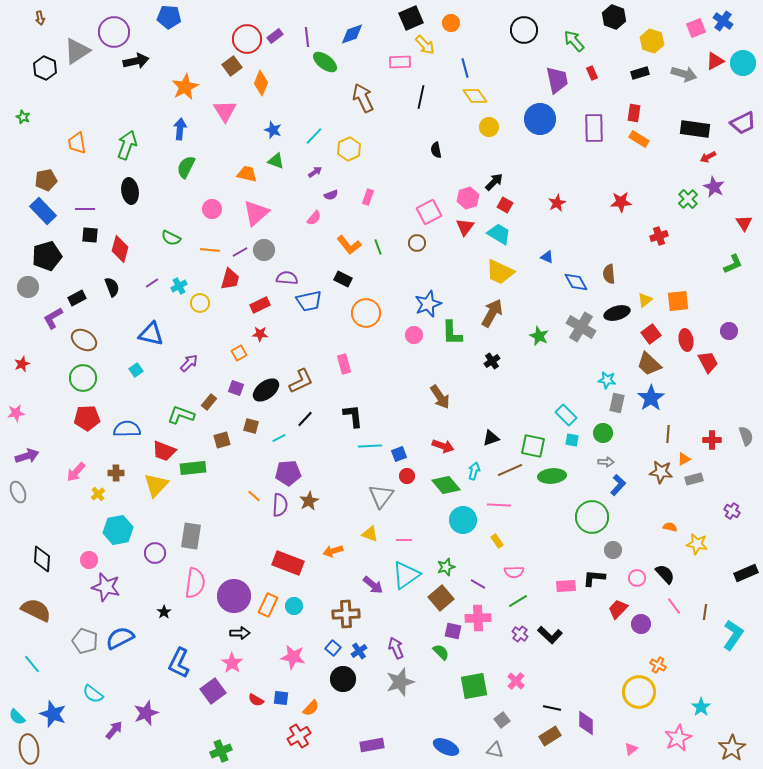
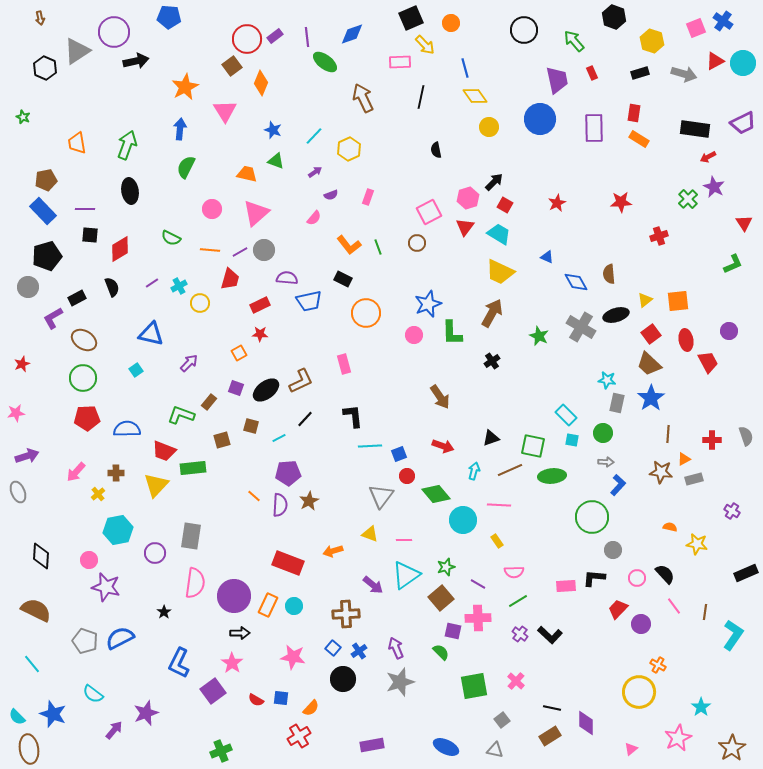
red diamond at (120, 249): rotated 44 degrees clockwise
black ellipse at (617, 313): moved 1 px left, 2 px down
green diamond at (446, 485): moved 10 px left, 9 px down
black diamond at (42, 559): moved 1 px left, 3 px up
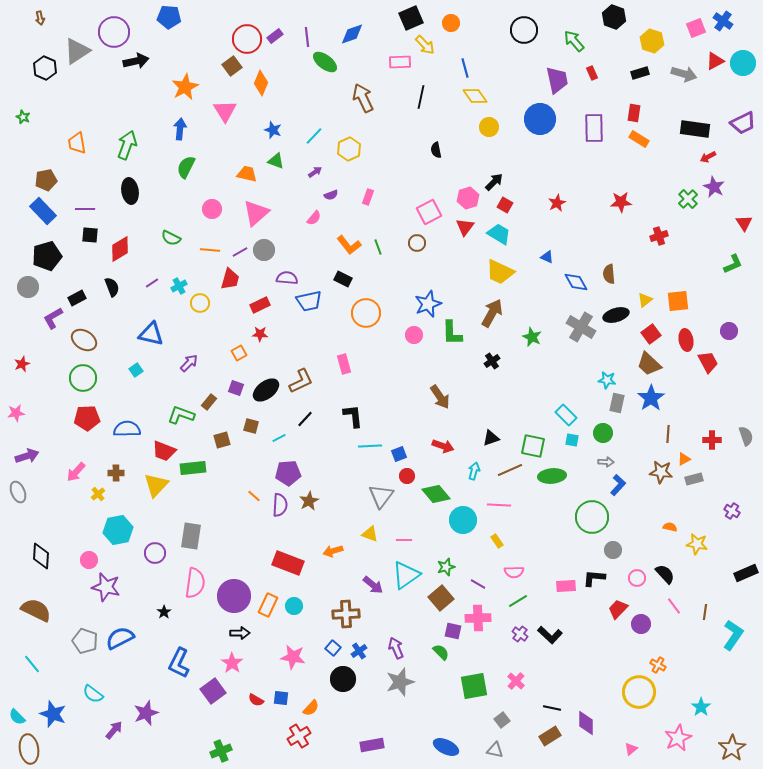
green star at (539, 336): moved 7 px left, 1 px down
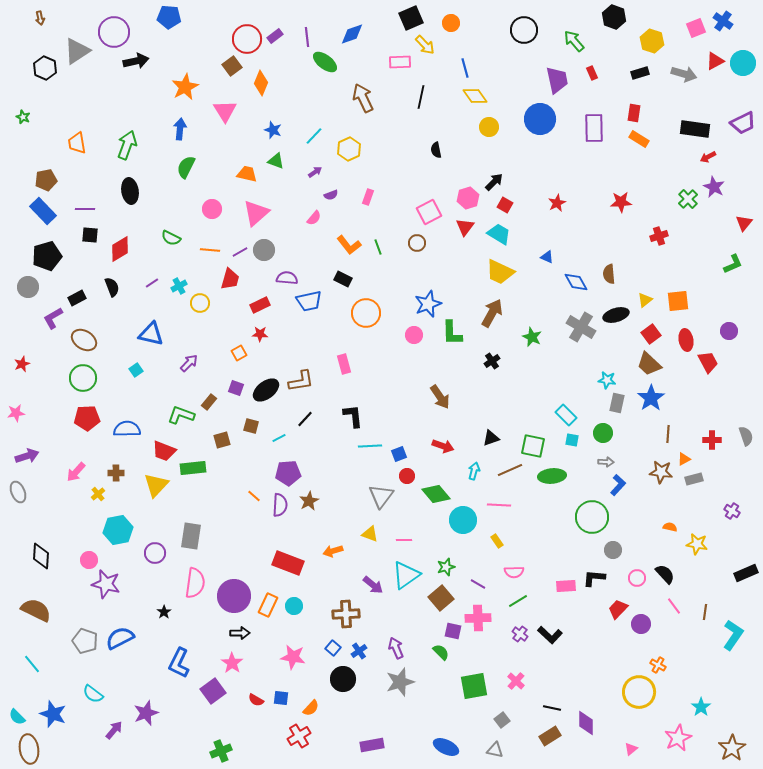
red triangle at (744, 223): rotated 12 degrees clockwise
brown L-shape at (301, 381): rotated 16 degrees clockwise
purple star at (106, 587): moved 3 px up
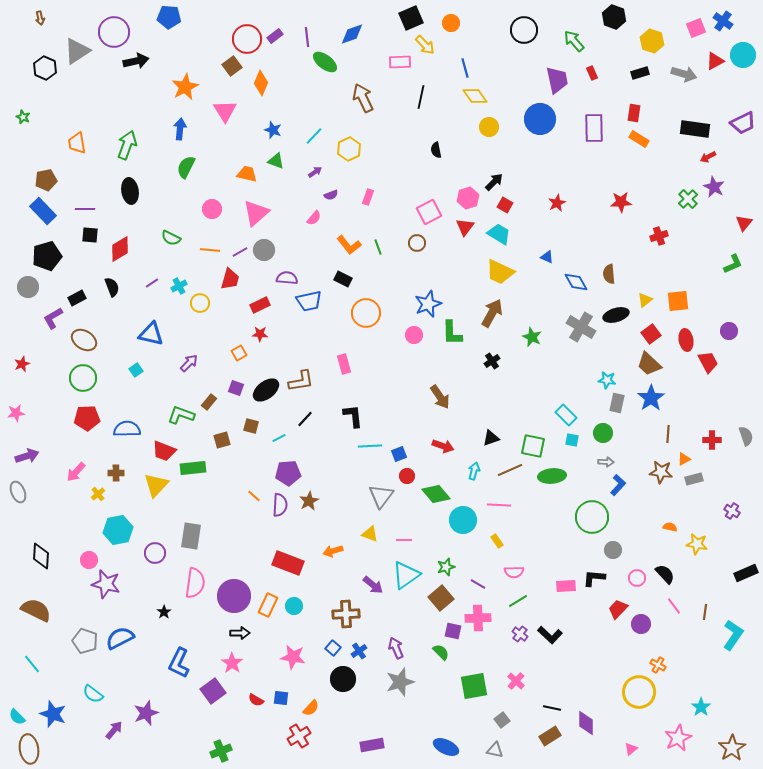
cyan circle at (743, 63): moved 8 px up
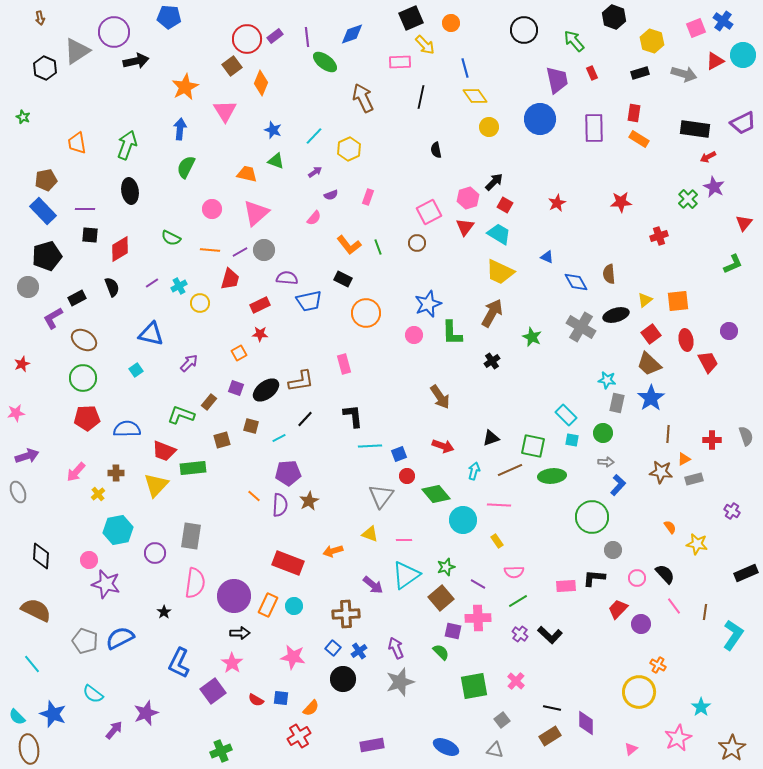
orange semicircle at (670, 527): rotated 40 degrees clockwise
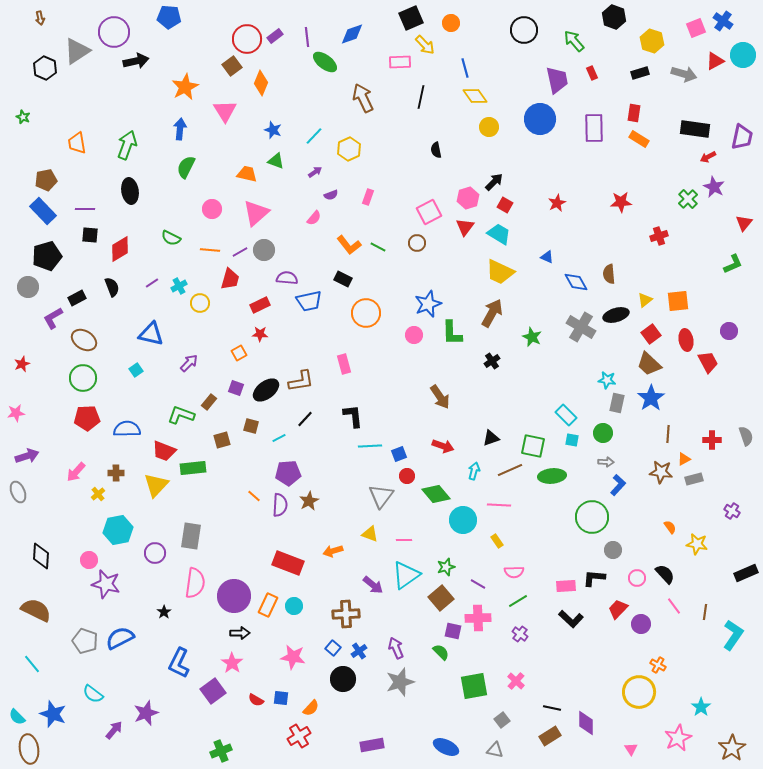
purple trapezoid at (743, 123): moved 1 px left, 14 px down; rotated 52 degrees counterclockwise
green line at (378, 247): rotated 42 degrees counterclockwise
black L-shape at (550, 635): moved 21 px right, 16 px up
pink triangle at (631, 749): rotated 24 degrees counterclockwise
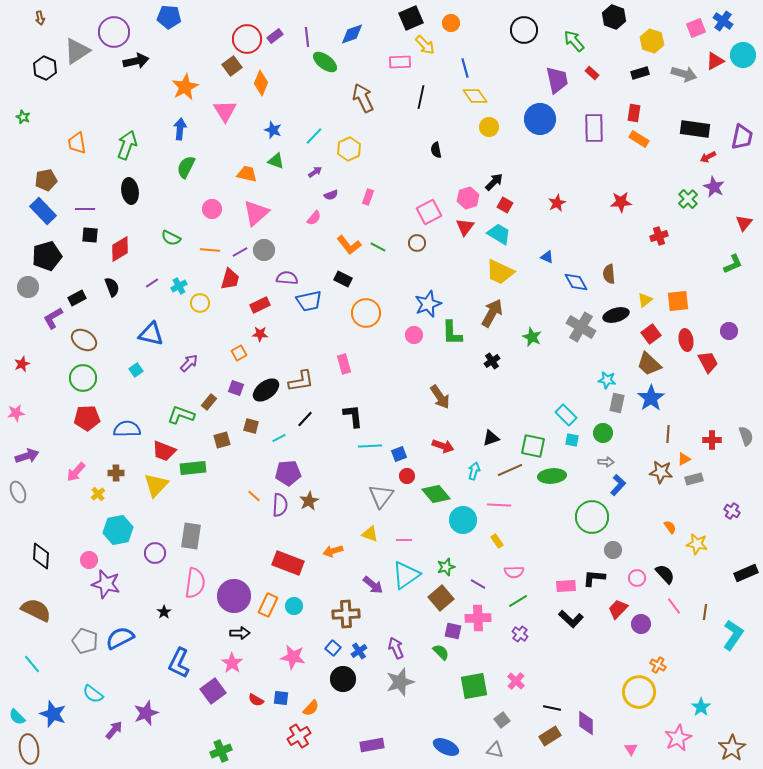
red rectangle at (592, 73): rotated 24 degrees counterclockwise
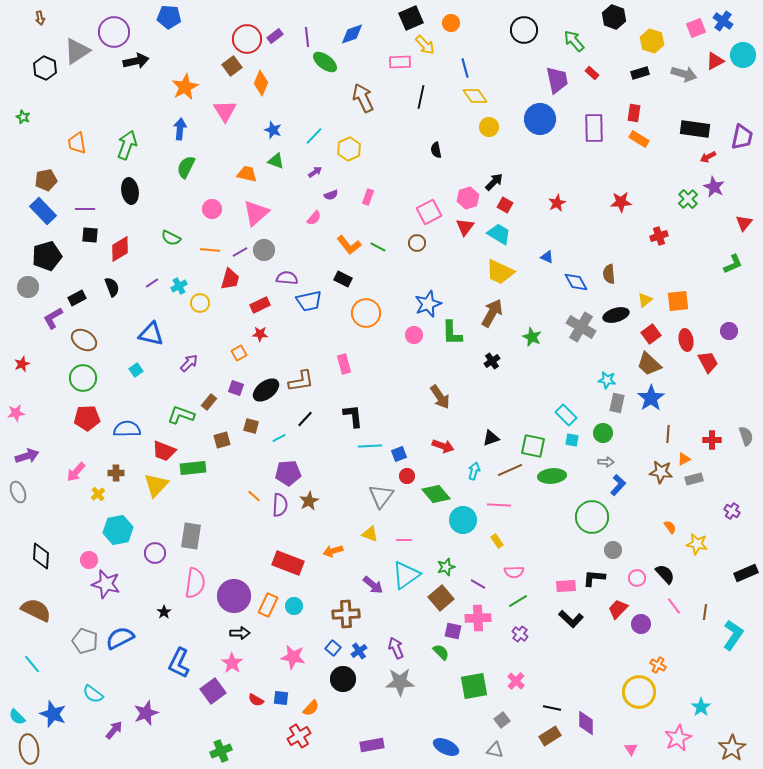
gray star at (400, 682): rotated 16 degrees clockwise
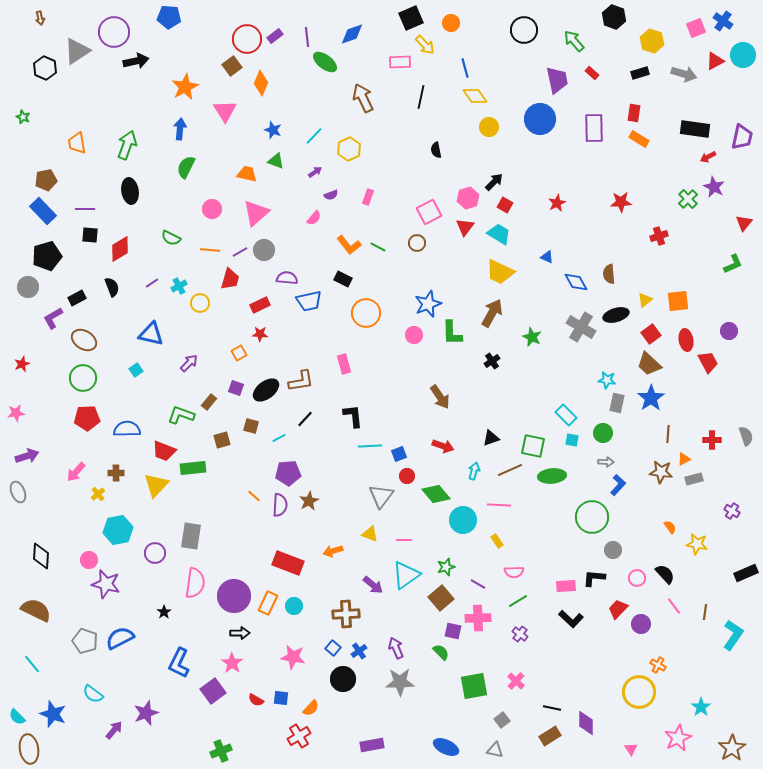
orange rectangle at (268, 605): moved 2 px up
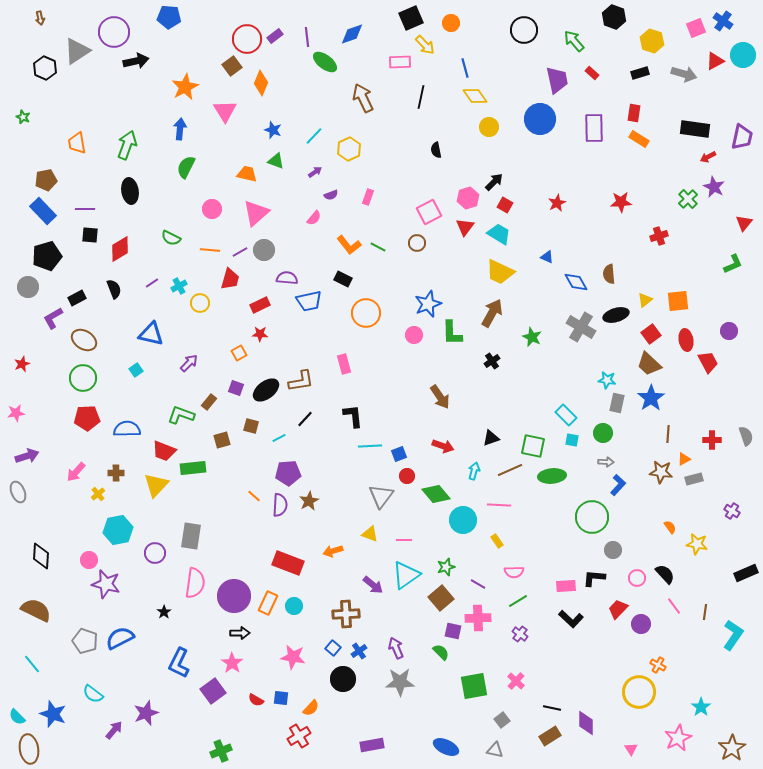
black semicircle at (112, 287): moved 2 px right, 2 px down
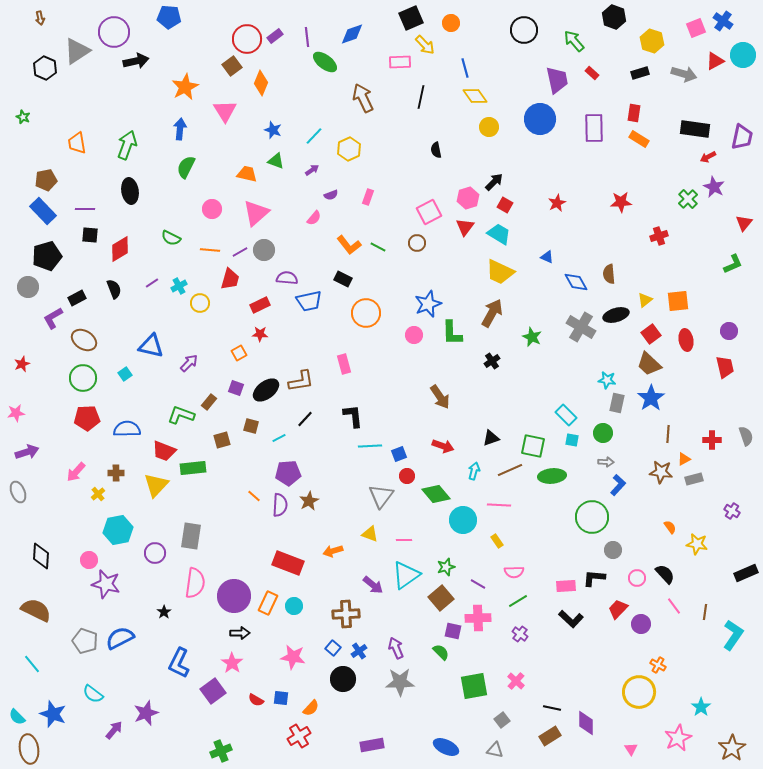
purple arrow at (315, 172): moved 3 px left, 2 px up
blue triangle at (151, 334): moved 12 px down
red trapezoid at (708, 362): moved 17 px right, 5 px down; rotated 15 degrees clockwise
cyan square at (136, 370): moved 11 px left, 4 px down
purple arrow at (27, 456): moved 4 px up
